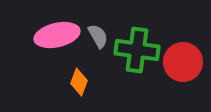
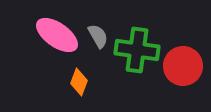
pink ellipse: rotated 48 degrees clockwise
red circle: moved 4 px down
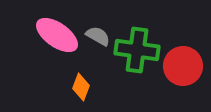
gray semicircle: rotated 30 degrees counterclockwise
orange diamond: moved 2 px right, 5 px down
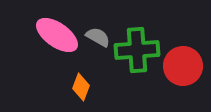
gray semicircle: moved 1 px down
green cross: rotated 12 degrees counterclockwise
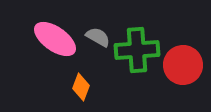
pink ellipse: moved 2 px left, 4 px down
red circle: moved 1 px up
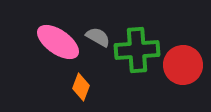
pink ellipse: moved 3 px right, 3 px down
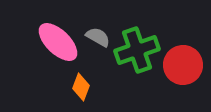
pink ellipse: rotated 9 degrees clockwise
green cross: rotated 15 degrees counterclockwise
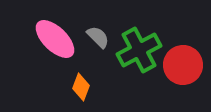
gray semicircle: rotated 15 degrees clockwise
pink ellipse: moved 3 px left, 3 px up
green cross: moved 2 px right; rotated 9 degrees counterclockwise
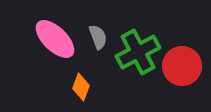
gray semicircle: rotated 25 degrees clockwise
green cross: moved 1 px left, 2 px down
red circle: moved 1 px left, 1 px down
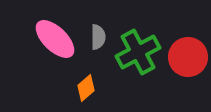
gray semicircle: rotated 20 degrees clockwise
red circle: moved 6 px right, 9 px up
orange diamond: moved 5 px right, 1 px down; rotated 28 degrees clockwise
